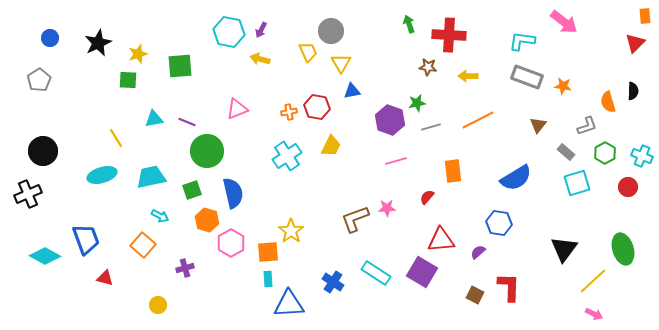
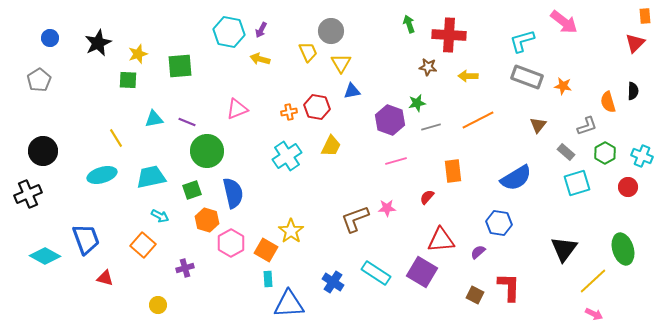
cyan L-shape at (522, 41): rotated 24 degrees counterclockwise
orange square at (268, 252): moved 2 px left, 2 px up; rotated 35 degrees clockwise
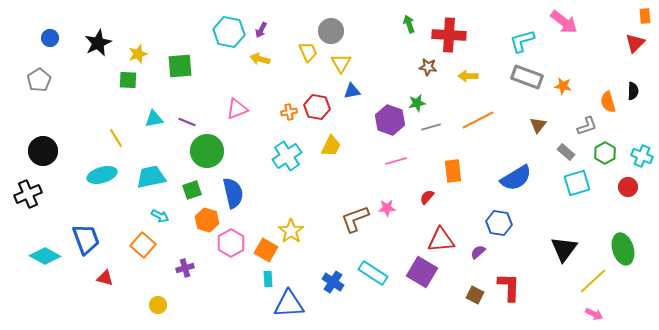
cyan rectangle at (376, 273): moved 3 px left
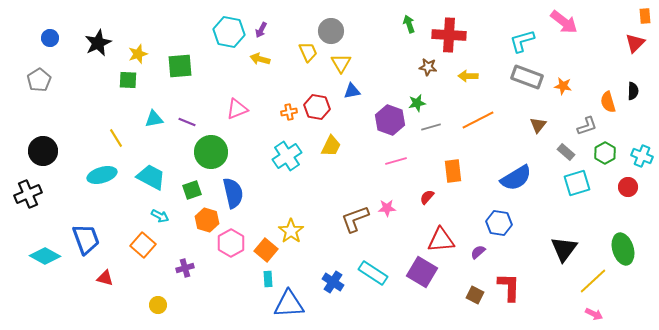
green circle at (207, 151): moved 4 px right, 1 px down
cyan trapezoid at (151, 177): rotated 40 degrees clockwise
orange square at (266, 250): rotated 10 degrees clockwise
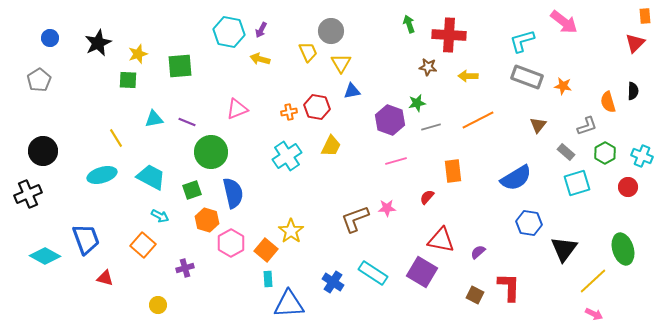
blue hexagon at (499, 223): moved 30 px right
red triangle at (441, 240): rotated 16 degrees clockwise
